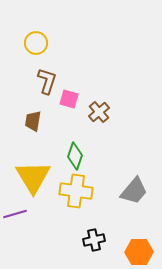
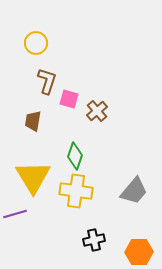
brown cross: moved 2 px left, 1 px up
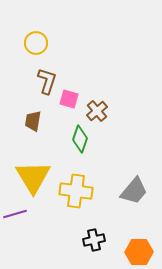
green diamond: moved 5 px right, 17 px up
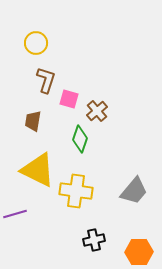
brown L-shape: moved 1 px left, 1 px up
yellow triangle: moved 5 px right, 7 px up; rotated 33 degrees counterclockwise
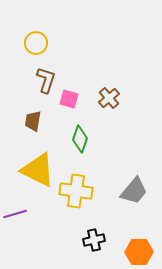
brown cross: moved 12 px right, 13 px up
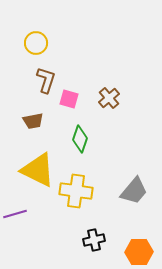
brown trapezoid: rotated 110 degrees counterclockwise
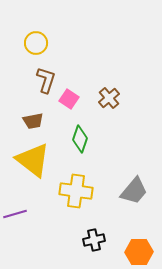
pink square: rotated 18 degrees clockwise
yellow triangle: moved 5 px left, 10 px up; rotated 12 degrees clockwise
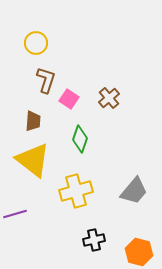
brown trapezoid: rotated 75 degrees counterclockwise
yellow cross: rotated 24 degrees counterclockwise
orange hexagon: rotated 16 degrees clockwise
